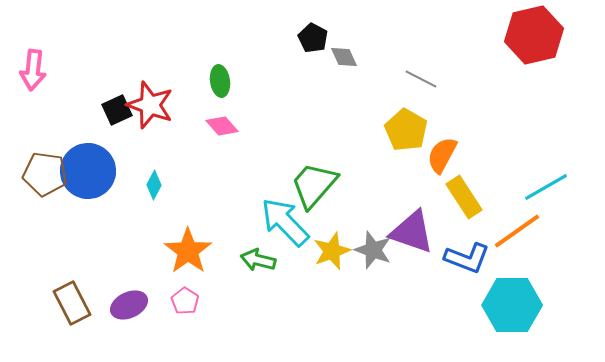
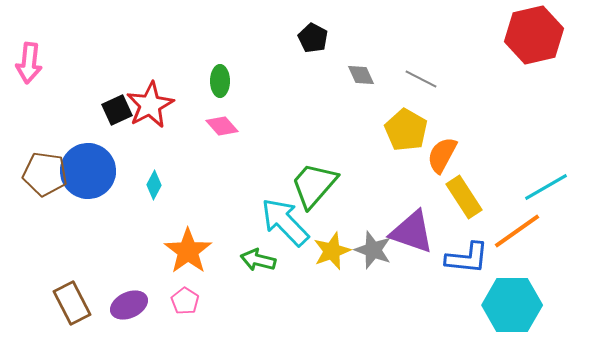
gray diamond: moved 17 px right, 18 px down
pink arrow: moved 4 px left, 7 px up
green ellipse: rotated 8 degrees clockwise
red star: rotated 24 degrees clockwise
blue L-shape: rotated 15 degrees counterclockwise
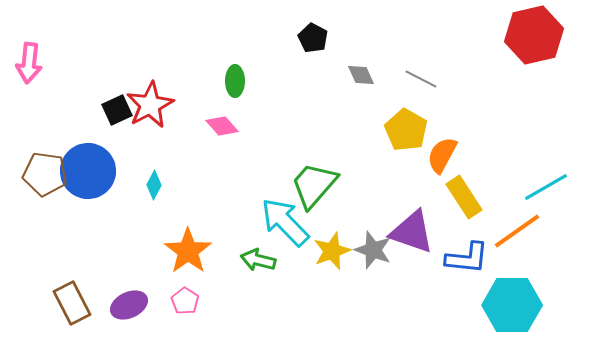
green ellipse: moved 15 px right
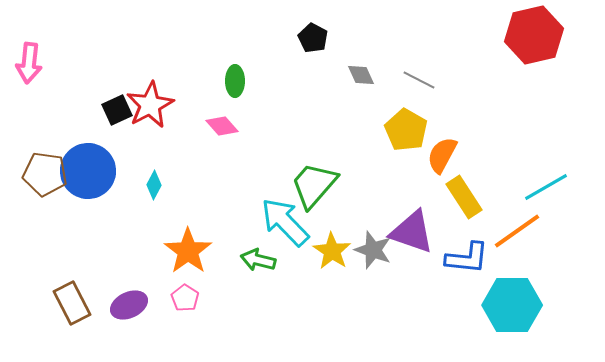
gray line: moved 2 px left, 1 px down
yellow star: rotated 18 degrees counterclockwise
pink pentagon: moved 3 px up
